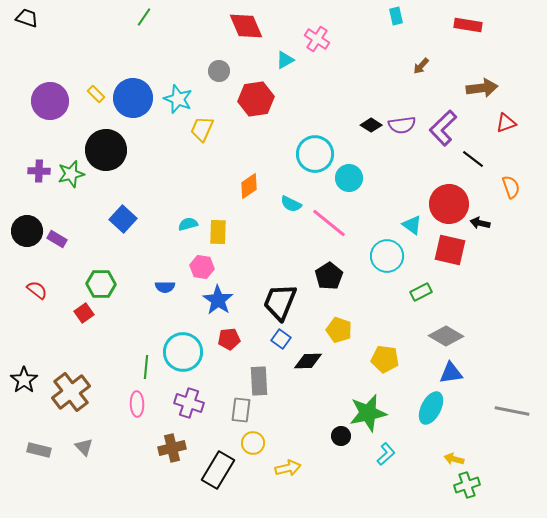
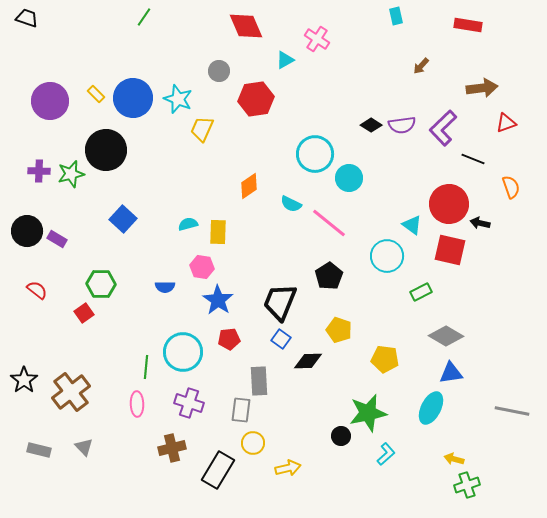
black line at (473, 159): rotated 15 degrees counterclockwise
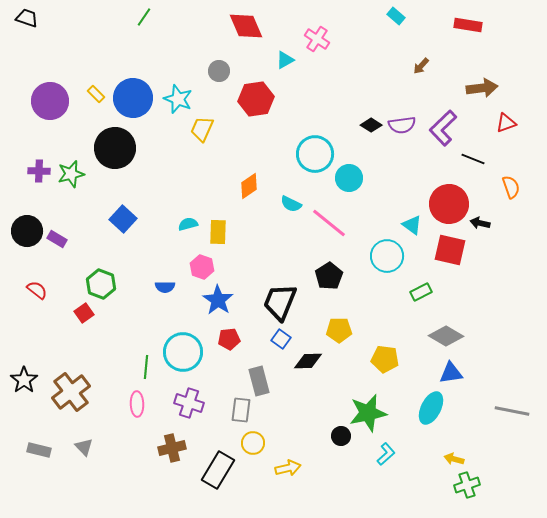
cyan rectangle at (396, 16): rotated 36 degrees counterclockwise
black circle at (106, 150): moved 9 px right, 2 px up
pink hexagon at (202, 267): rotated 10 degrees clockwise
green hexagon at (101, 284): rotated 20 degrees clockwise
yellow pentagon at (339, 330): rotated 20 degrees counterclockwise
gray rectangle at (259, 381): rotated 12 degrees counterclockwise
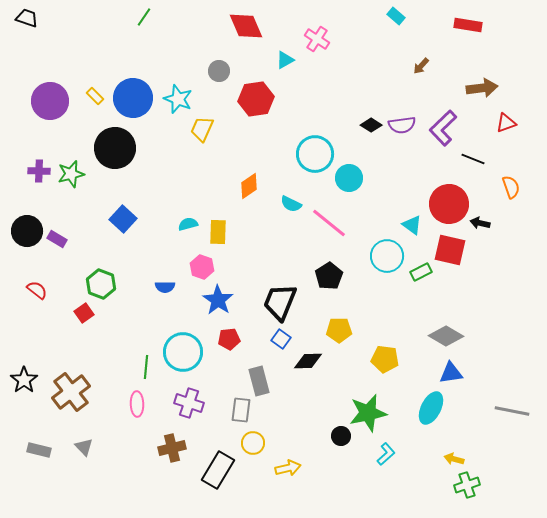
yellow rectangle at (96, 94): moved 1 px left, 2 px down
green rectangle at (421, 292): moved 20 px up
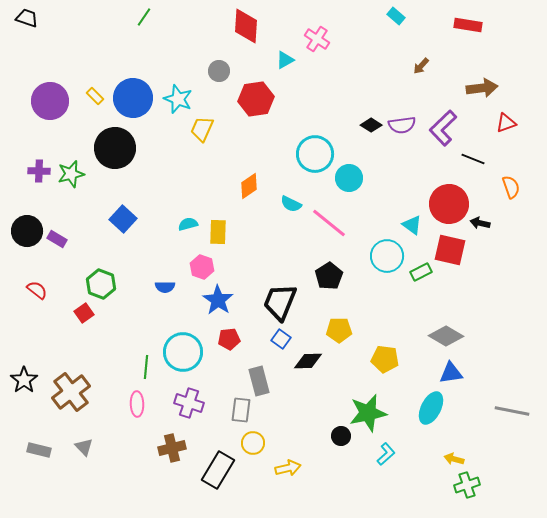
red diamond at (246, 26): rotated 27 degrees clockwise
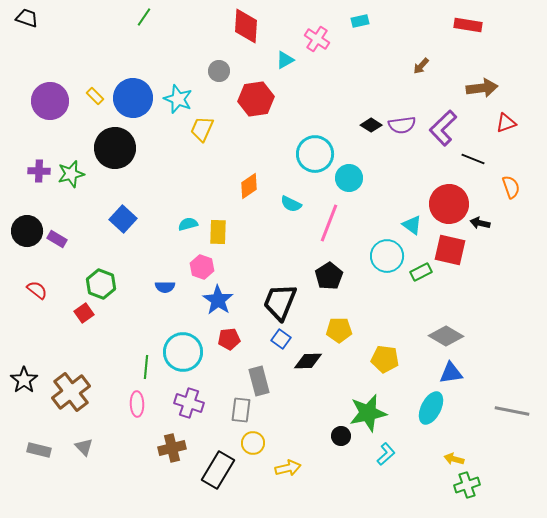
cyan rectangle at (396, 16): moved 36 px left, 5 px down; rotated 54 degrees counterclockwise
pink line at (329, 223): rotated 72 degrees clockwise
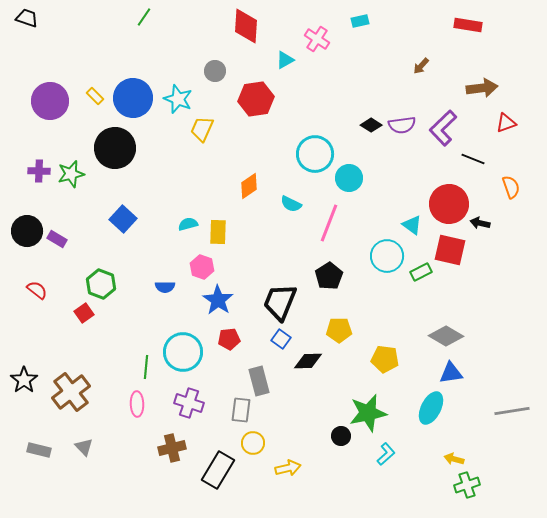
gray circle at (219, 71): moved 4 px left
gray line at (512, 411): rotated 20 degrees counterclockwise
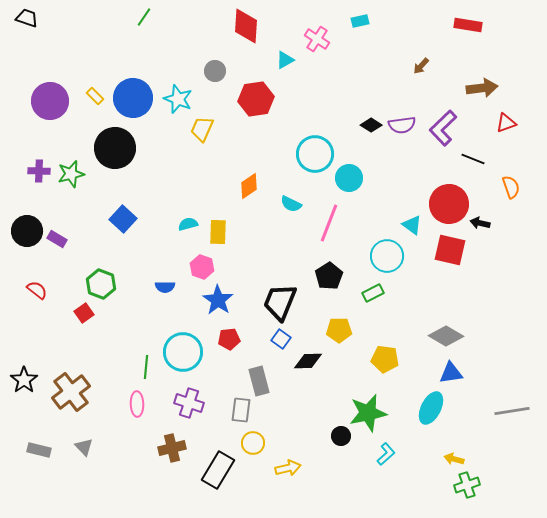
green rectangle at (421, 272): moved 48 px left, 21 px down
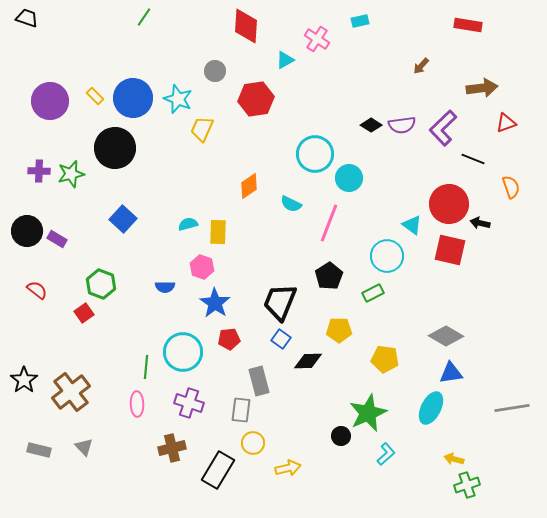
blue star at (218, 300): moved 3 px left, 3 px down
gray line at (512, 411): moved 3 px up
green star at (368, 413): rotated 12 degrees counterclockwise
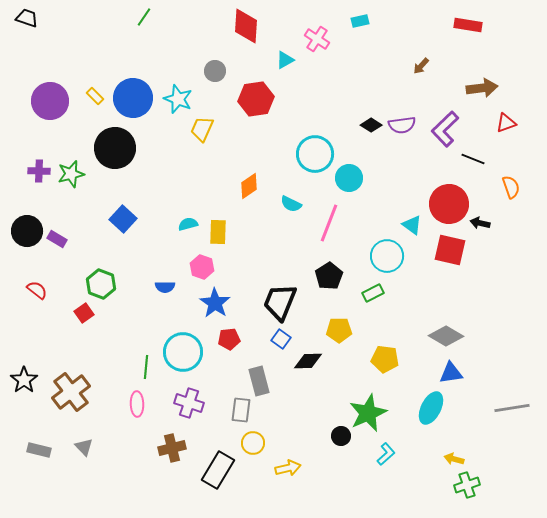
purple L-shape at (443, 128): moved 2 px right, 1 px down
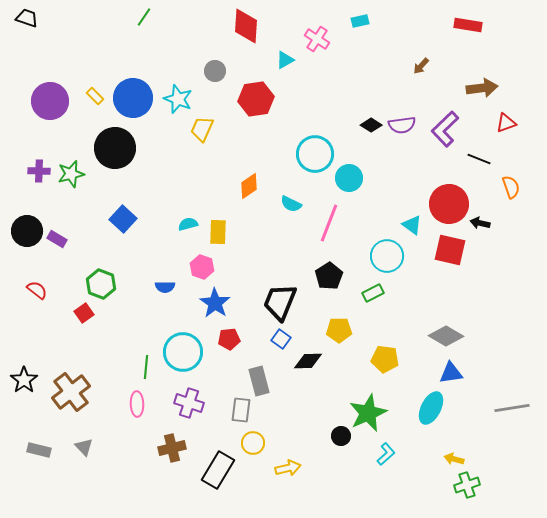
black line at (473, 159): moved 6 px right
